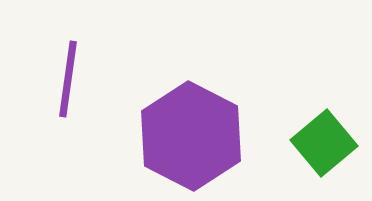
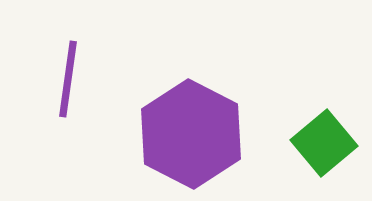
purple hexagon: moved 2 px up
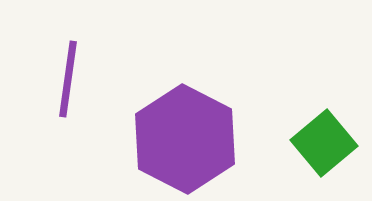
purple hexagon: moved 6 px left, 5 px down
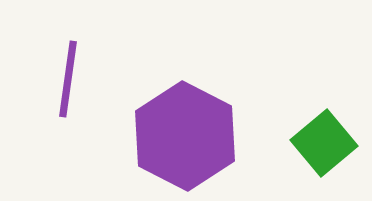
purple hexagon: moved 3 px up
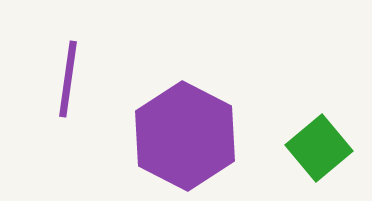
green square: moved 5 px left, 5 px down
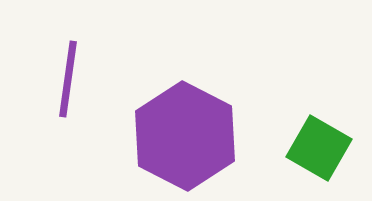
green square: rotated 20 degrees counterclockwise
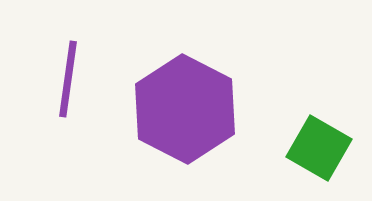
purple hexagon: moved 27 px up
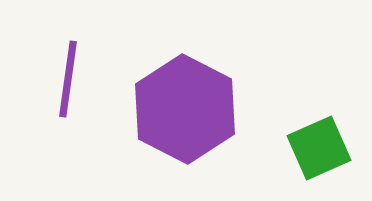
green square: rotated 36 degrees clockwise
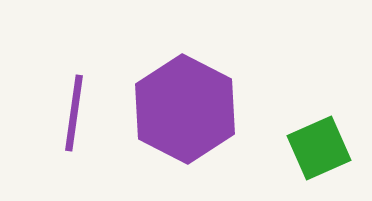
purple line: moved 6 px right, 34 px down
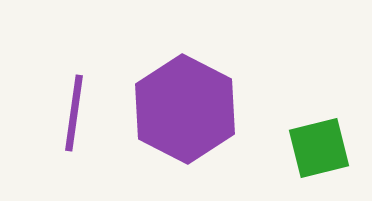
green square: rotated 10 degrees clockwise
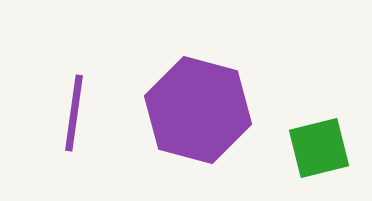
purple hexagon: moved 13 px right, 1 px down; rotated 12 degrees counterclockwise
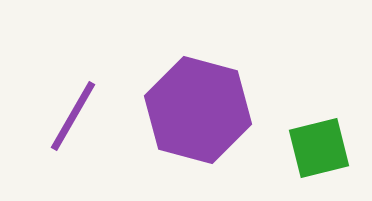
purple line: moved 1 px left, 3 px down; rotated 22 degrees clockwise
